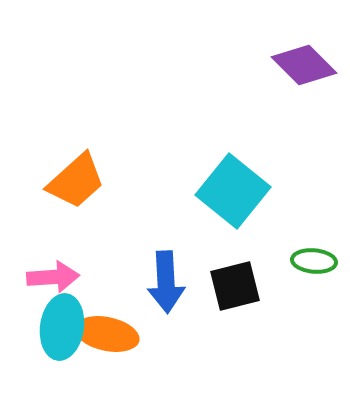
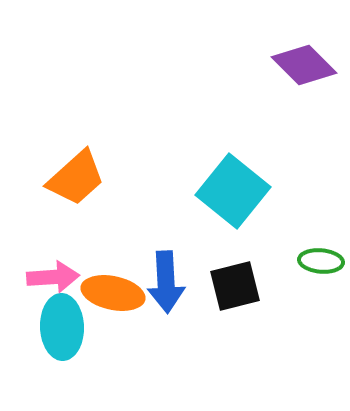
orange trapezoid: moved 3 px up
green ellipse: moved 7 px right
cyan ellipse: rotated 10 degrees counterclockwise
orange ellipse: moved 6 px right, 41 px up
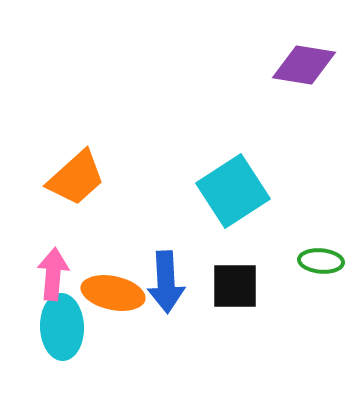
purple diamond: rotated 36 degrees counterclockwise
cyan square: rotated 18 degrees clockwise
pink arrow: moved 3 px up; rotated 81 degrees counterclockwise
black square: rotated 14 degrees clockwise
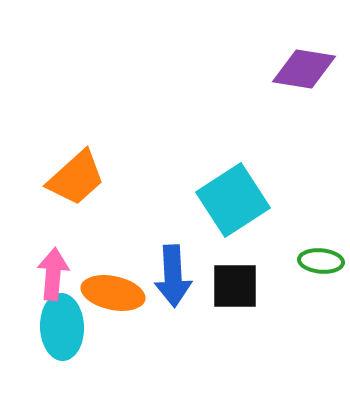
purple diamond: moved 4 px down
cyan square: moved 9 px down
blue arrow: moved 7 px right, 6 px up
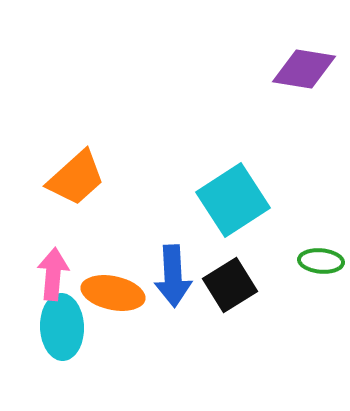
black square: moved 5 px left, 1 px up; rotated 32 degrees counterclockwise
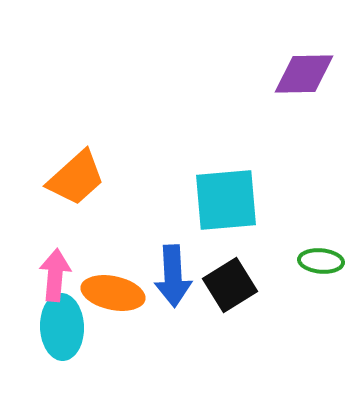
purple diamond: moved 5 px down; rotated 10 degrees counterclockwise
cyan square: moved 7 px left; rotated 28 degrees clockwise
pink arrow: moved 2 px right, 1 px down
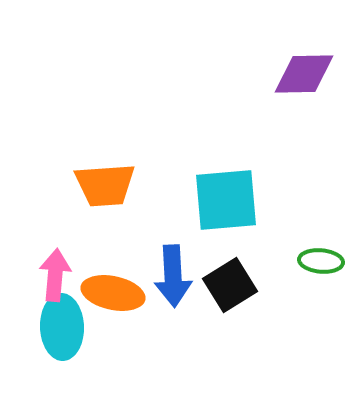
orange trapezoid: moved 29 px right, 7 px down; rotated 38 degrees clockwise
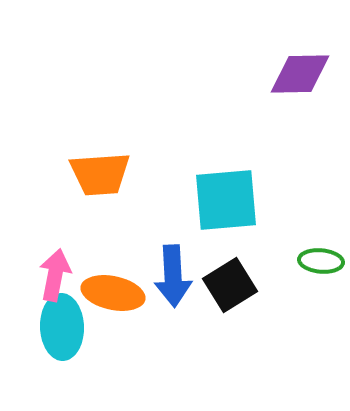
purple diamond: moved 4 px left
orange trapezoid: moved 5 px left, 11 px up
pink arrow: rotated 6 degrees clockwise
